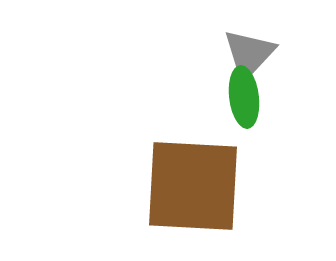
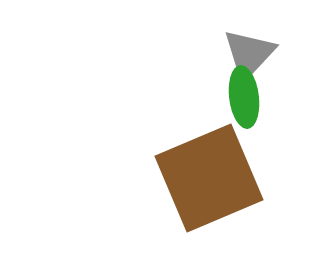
brown square: moved 16 px right, 8 px up; rotated 26 degrees counterclockwise
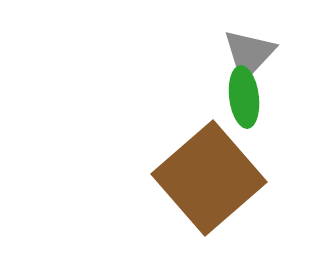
brown square: rotated 18 degrees counterclockwise
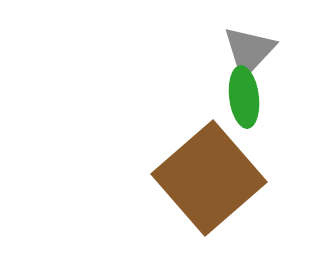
gray triangle: moved 3 px up
